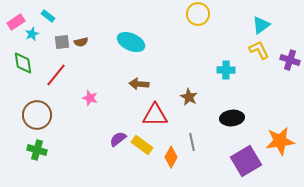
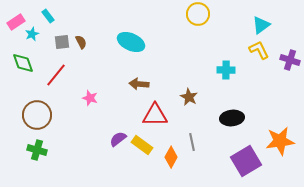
cyan rectangle: rotated 16 degrees clockwise
brown semicircle: rotated 104 degrees counterclockwise
green diamond: rotated 10 degrees counterclockwise
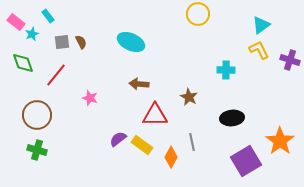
pink rectangle: rotated 72 degrees clockwise
orange star: rotated 28 degrees counterclockwise
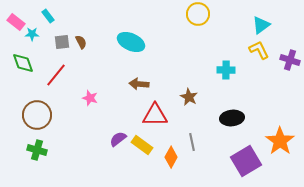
cyan star: rotated 24 degrees clockwise
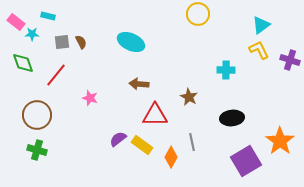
cyan rectangle: rotated 40 degrees counterclockwise
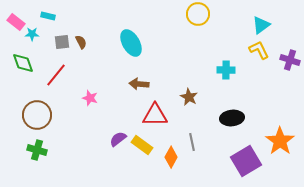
cyan ellipse: moved 1 px down; rotated 36 degrees clockwise
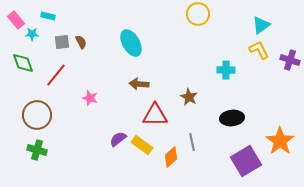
pink rectangle: moved 2 px up; rotated 12 degrees clockwise
orange diamond: rotated 20 degrees clockwise
